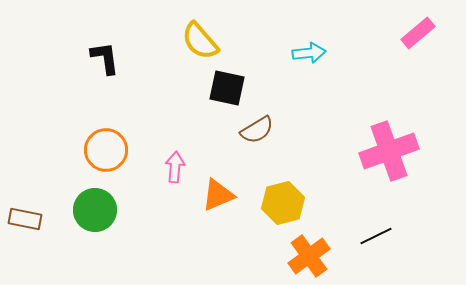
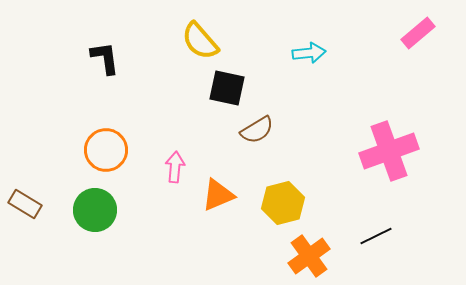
brown rectangle: moved 15 px up; rotated 20 degrees clockwise
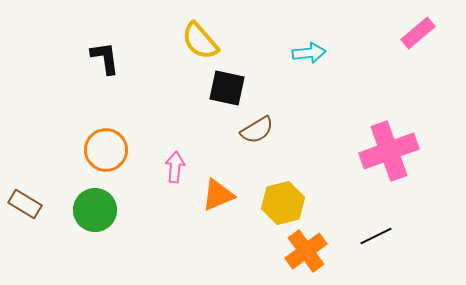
orange cross: moved 3 px left, 5 px up
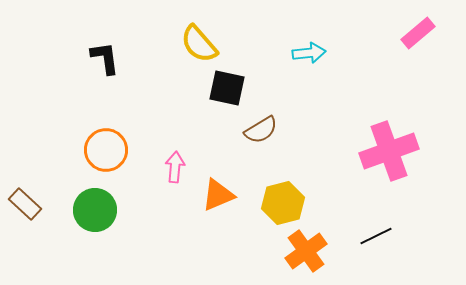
yellow semicircle: moved 1 px left, 3 px down
brown semicircle: moved 4 px right
brown rectangle: rotated 12 degrees clockwise
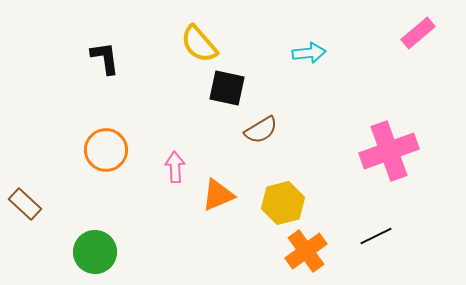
pink arrow: rotated 8 degrees counterclockwise
green circle: moved 42 px down
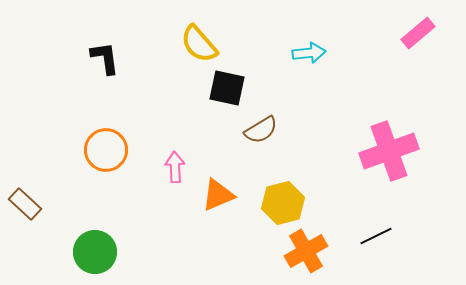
orange cross: rotated 6 degrees clockwise
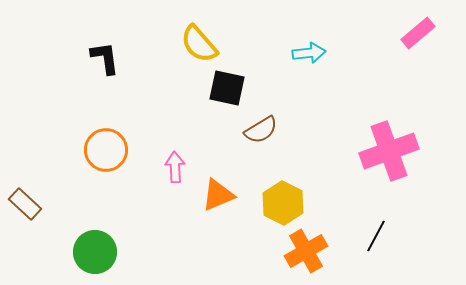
yellow hexagon: rotated 18 degrees counterclockwise
black line: rotated 36 degrees counterclockwise
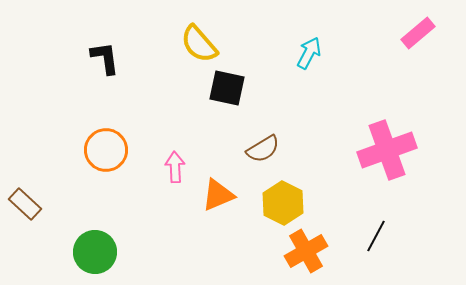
cyan arrow: rotated 56 degrees counterclockwise
brown semicircle: moved 2 px right, 19 px down
pink cross: moved 2 px left, 1 px up
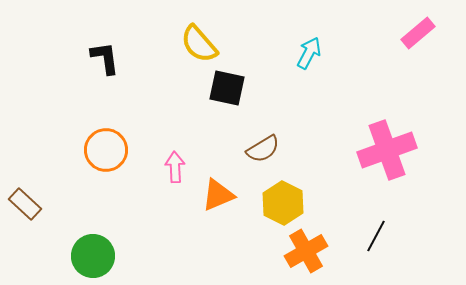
green circle: moved 2 px left, 4 px down
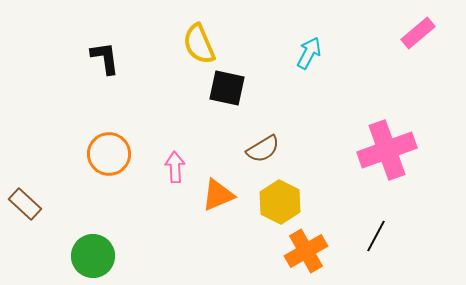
yellow semicircle: rotated 18 degrees clockwise
orange circle: moved 3 px right, 4 px down
yellow hexagon: moved 3 px left, 1 px up
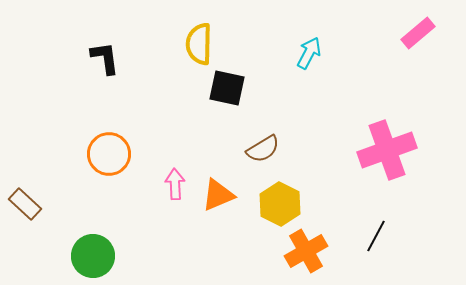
yellow semicircle: rotated 24 degrees clockwise
pink arrow: moved 17 px down
yellow hexagon: moved 2 px down
